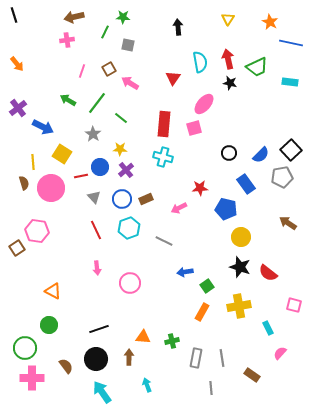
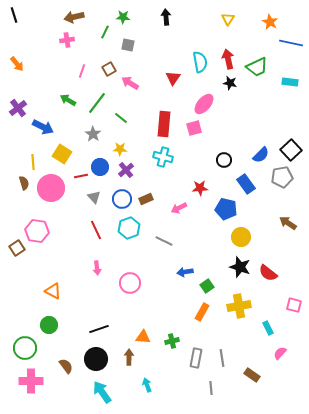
black arrow at (178, 27): moved 12 px left, 10 px up
black circle at (229, 153): moved 5 px left, 7 px down
pink cross at (32, 378): moved 1 px left, 3 px down
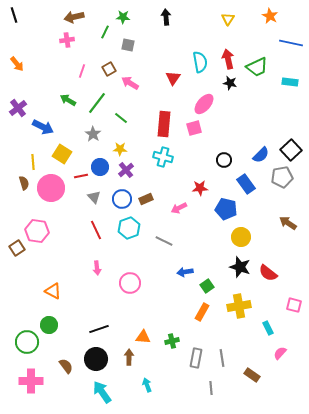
orange star at (270, 22): moved 6 px up
green circle at (25, 348): moved 2 px right, 6 px up
